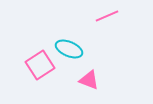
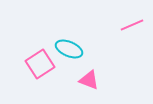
pink line: moved 25 px right, 9 px down
pink square: moved 1 px up
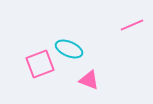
pink square: rotated 12 degrees clockwise
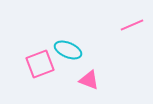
cyan ellipse: moved 1 px left, 1 px down
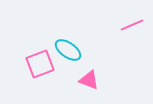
cyan ellipse: rotated 12 degrees clockwise
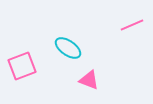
cyan ellipse: moved 2 px up
pink square: moved 18 px left, 2 px down
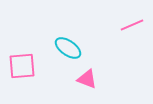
pink square: rotated 16 degrees clockwise
pink triangle: moved 2 px left, 1 px up
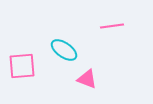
pink line: moved 20 px left, 1 px down; rotated 15 degrees clockwise
cyan ellipse: moved 4 px left, 2 px down
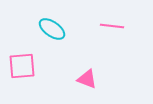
pink line: rotated 15 degrees clockwise
cyan ellipse: moved 12 px left, 21 px up
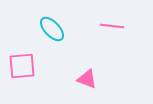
cyan ellipse: rotated 12 degrees clockwise
